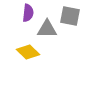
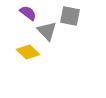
purple semicircle: rotated 60 degrees counterclockwise
gray triangle: moved 2 px down; rotated 45 degrees clockwise
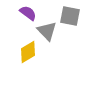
yellow diamond: rotated 75 degrees counterclockwise
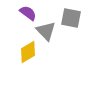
gray square: moved 1 px right, 2 px down
gray triangle: moved 1 px left
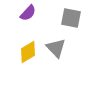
purple semicircle: rotated 96 degrees clockwise
gray triangle: moved 10 px right, 17 px down
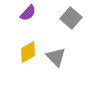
gray square: rotated 30 degrees clockwise
gray triangle: moved 9 px down
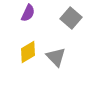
purple semicircle: rotated 18 degrees counterclockwise
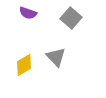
purple semicircle: rotated 84 degrees clockwise
yellow diamond: moved 4 px left, 13 px down
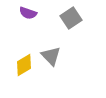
gray square: rotated 15 degrees clockwise
gray triangle: moved 5 px left, 1 px up
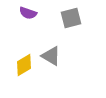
gray square: rotated 20 degrees clockwise
gray triangle: rotated 15 degrees counterclockwise
